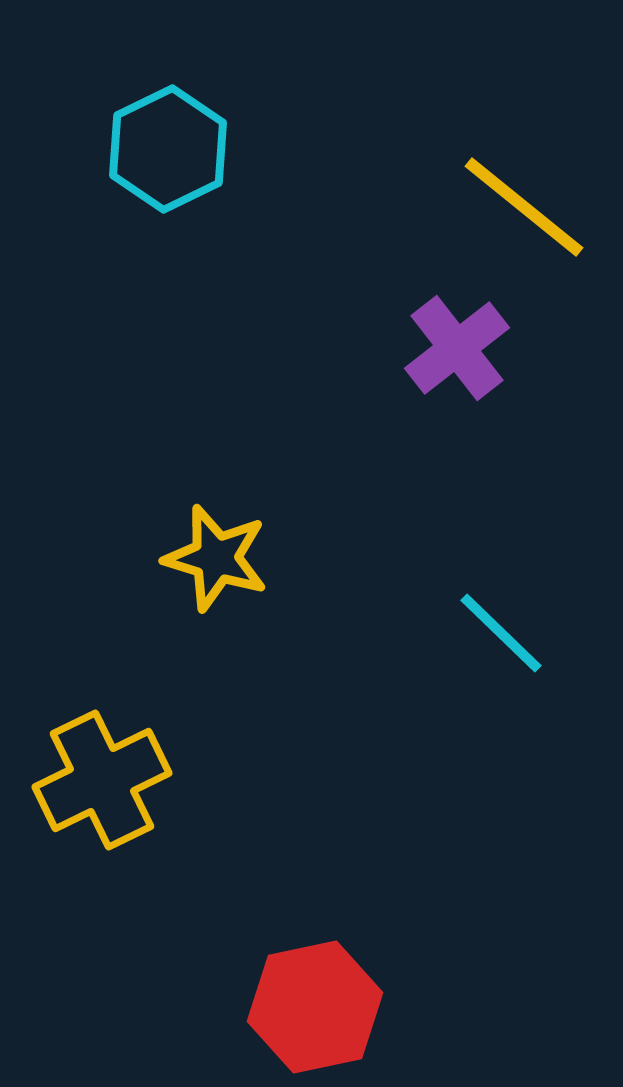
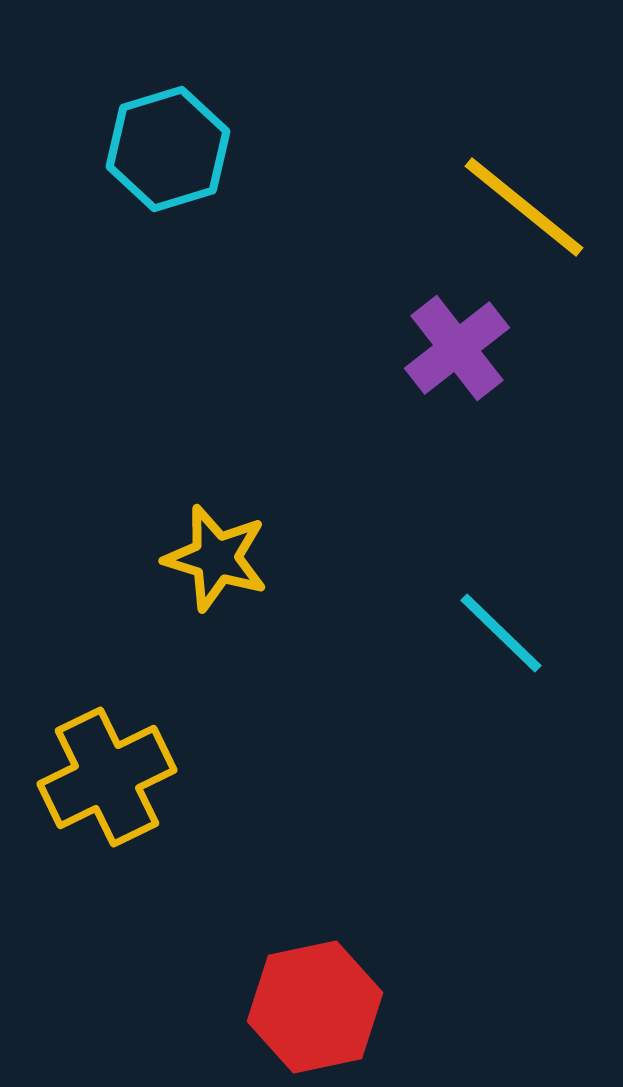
cyan hexagon: rotated 9 degrees clockwise
yellow cross: moved 5 px right, 3 px up
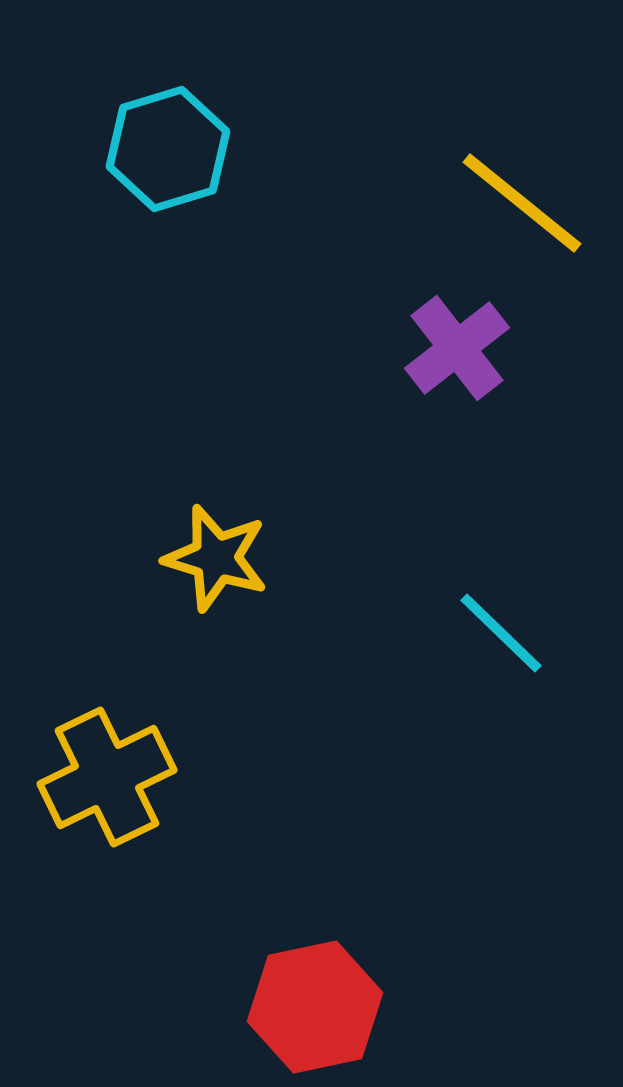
yellow line: moved 2 px left, 4 px up
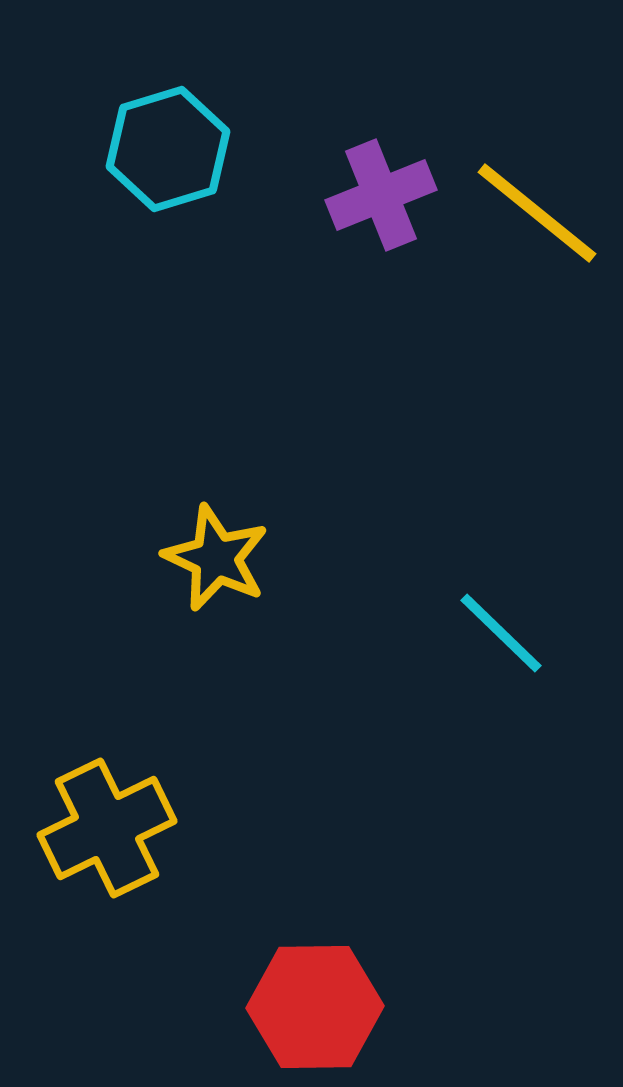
yellow line: moved 15 px right, 10 px down
purple cross: moved 76 px left, 153 px up; rotated 16 degrees clockwise
yellow star: rotated 8 degrees clockwise
yellow cross: moved 51 px down
red hexagon: rotated 11 degrees clockwise
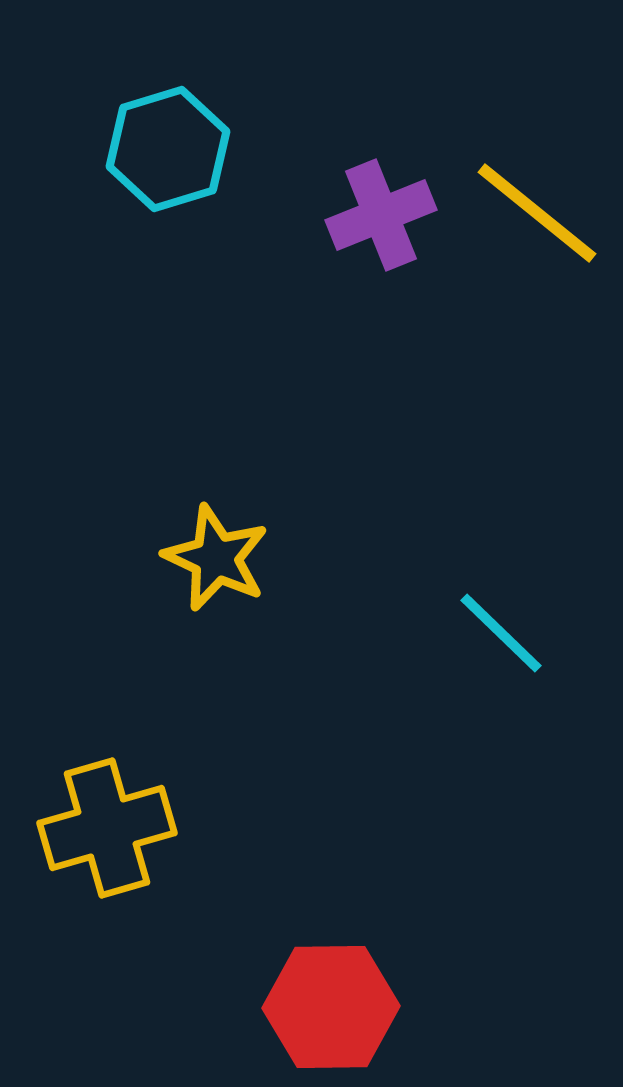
purple cross: moved 20 px down
yellow cross: rotated 10 degrees clockwise
red hexagon: moved 16 px right
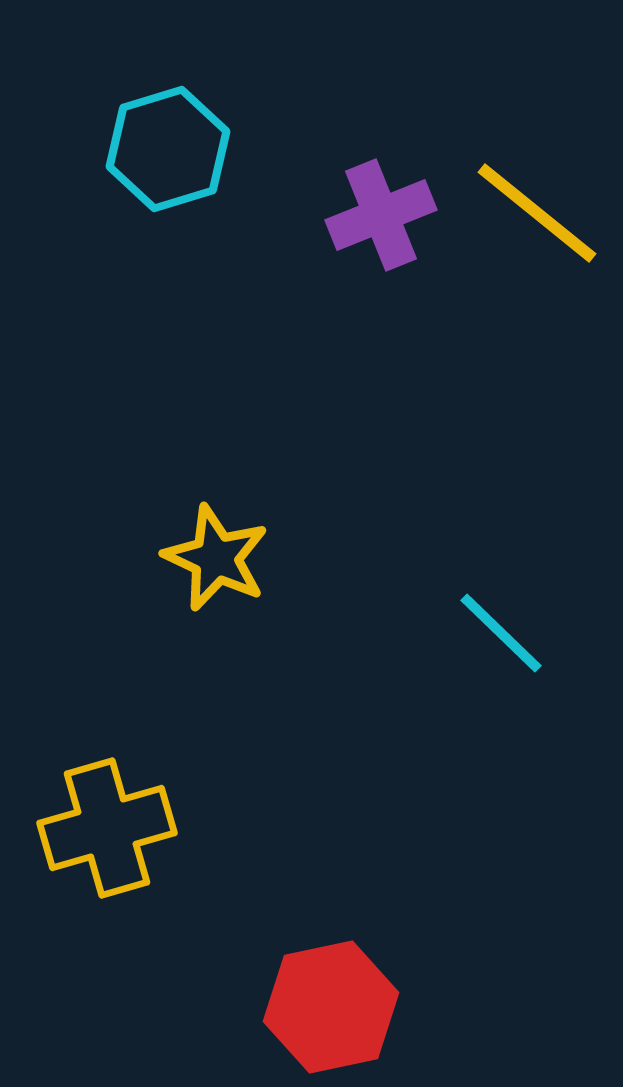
red hexagon: rotated 11 degrees counterclockwise
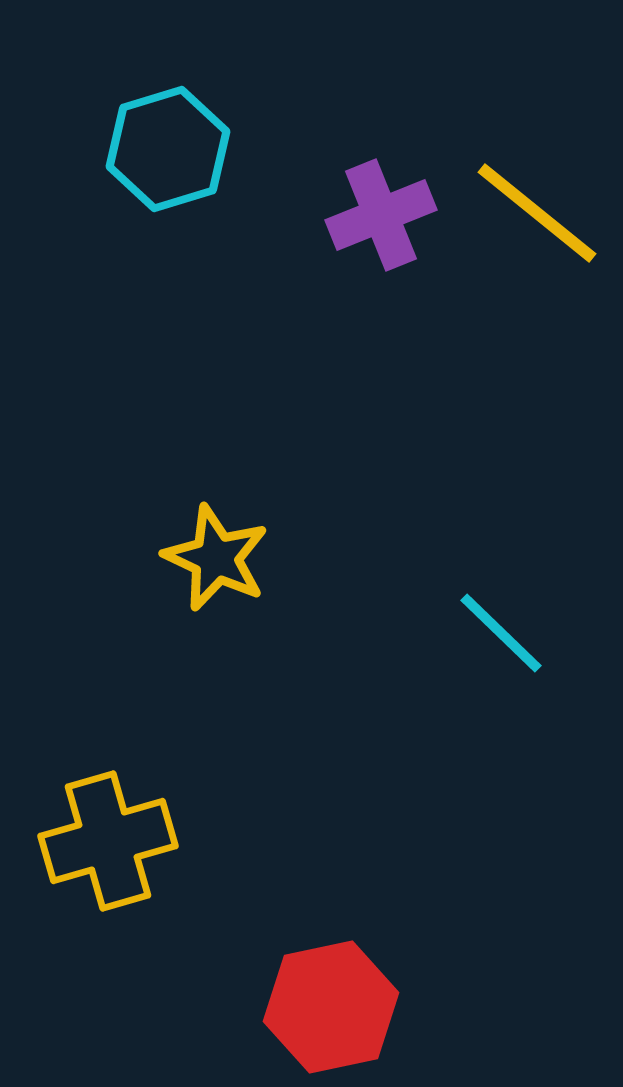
yellow cross: moved 1 px right, 13 px down
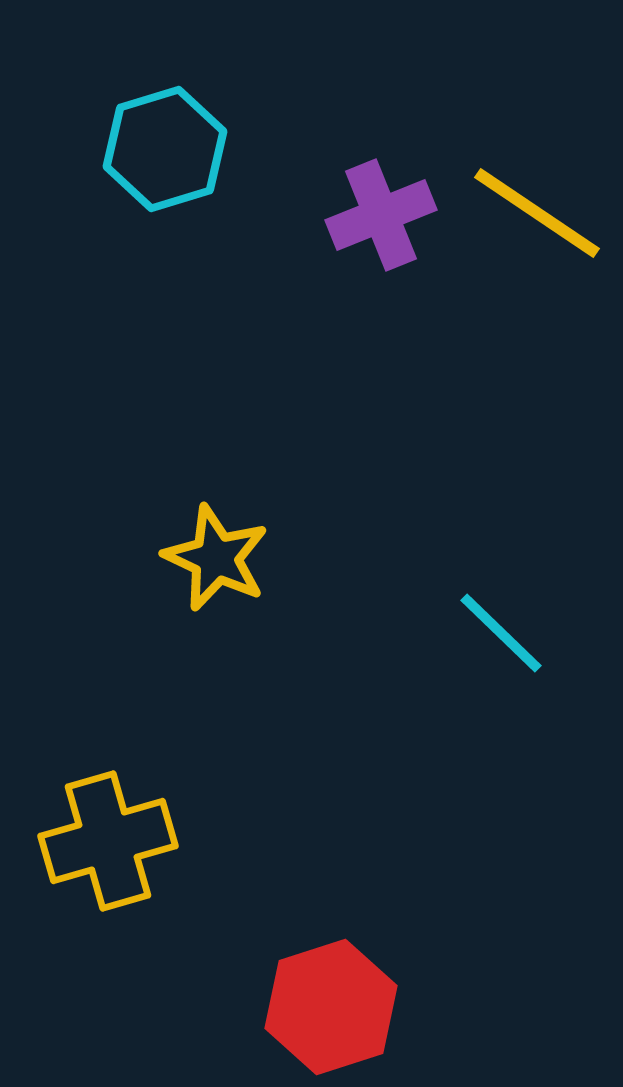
cyan hexagon: moved 3 px left
yellow line: rotated 5 degrees counterclockwise
red hexagon: rotated 6 degrees counterclockwise
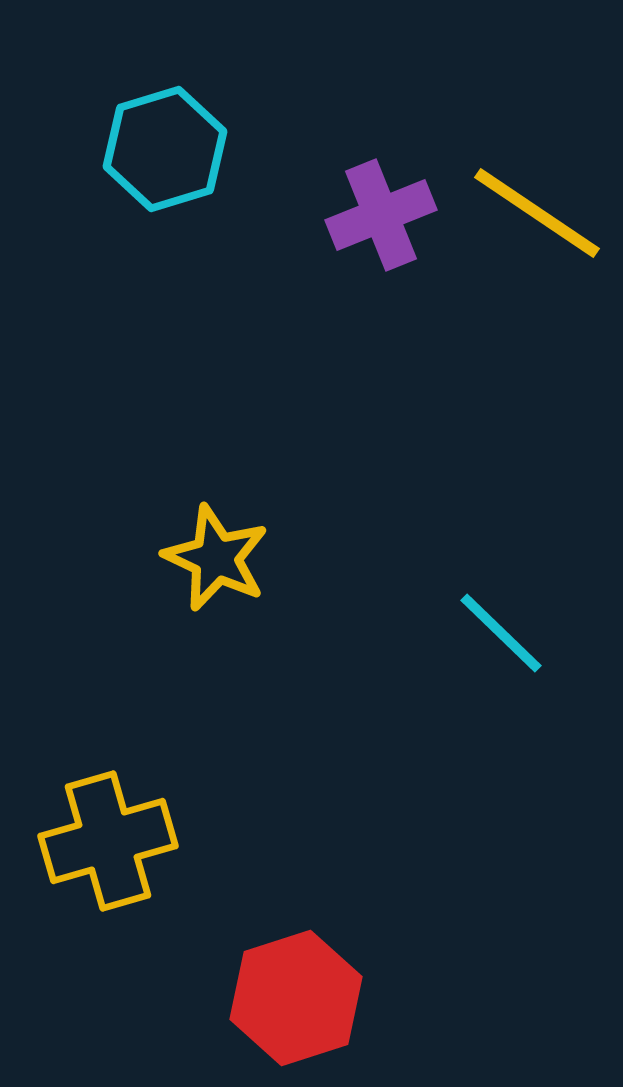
red hexagon: moved 35 px left, 9 px up
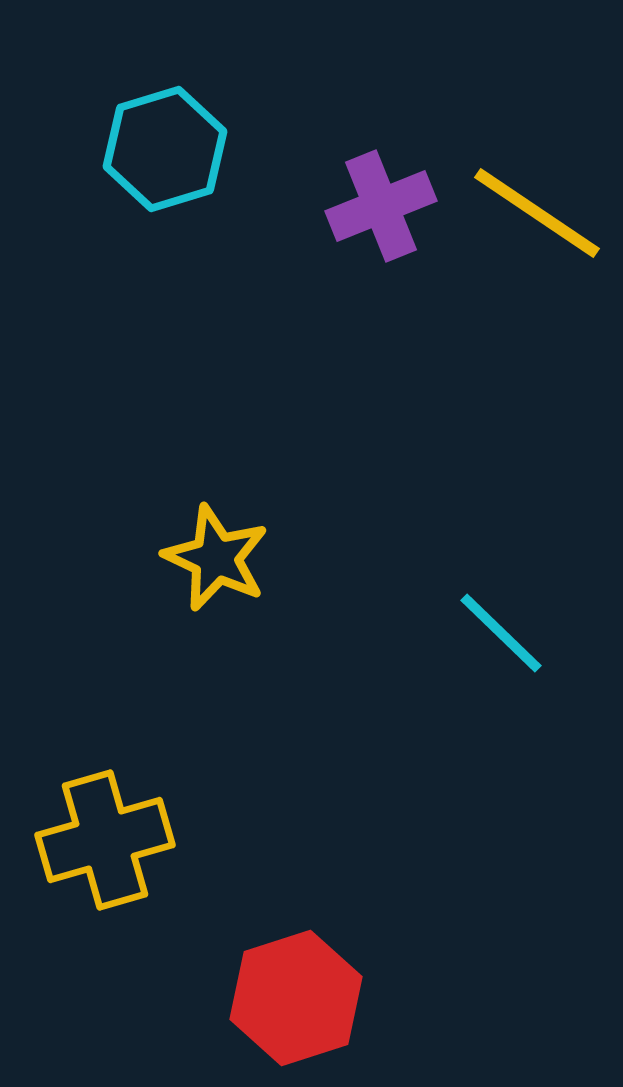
purple cross: moved 9 px up
yellow cross: moved 3 px left, 1 px up
